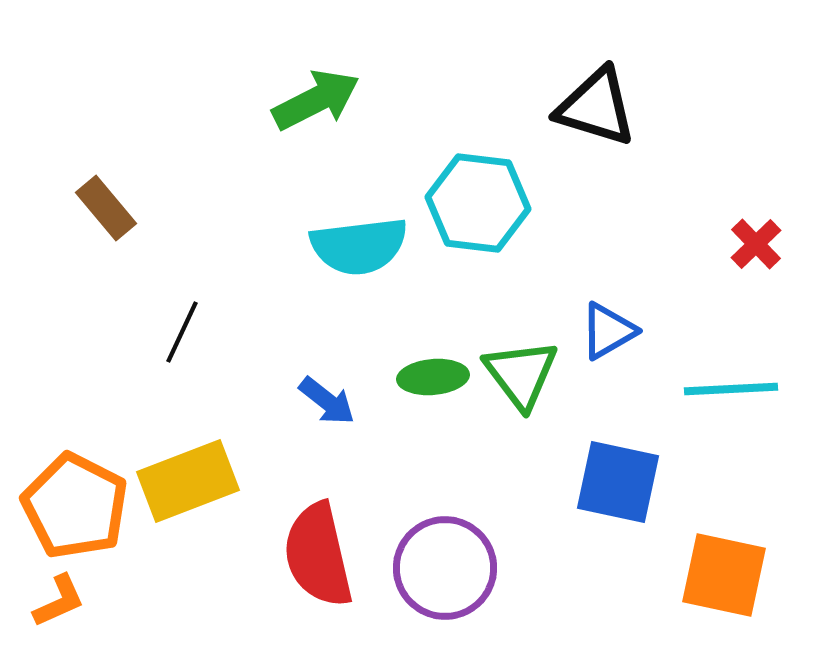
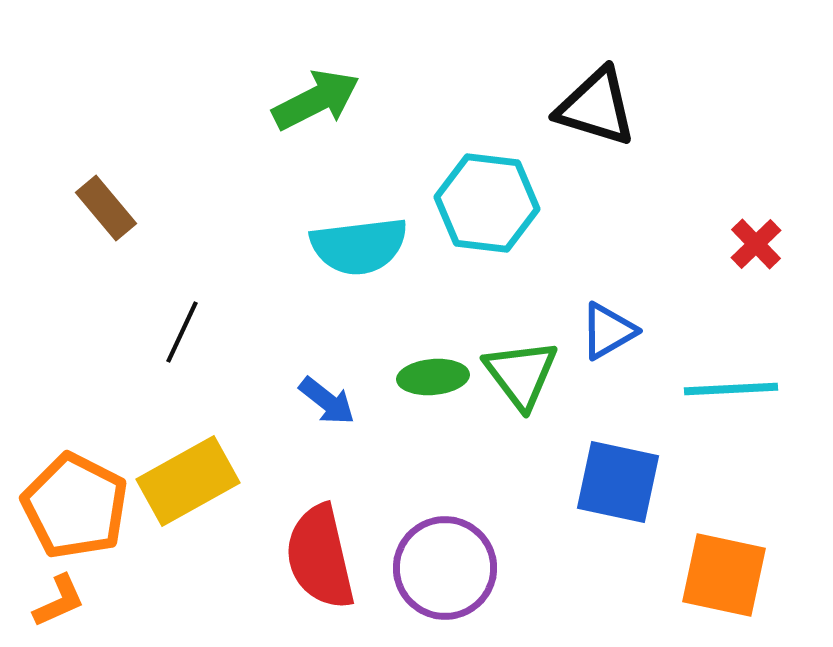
cyan hexagon: moved 9 px right
yellow rectangle: rotated 8 degrees counterclockwise
red semicircle: moved 2 px right, 2 px down
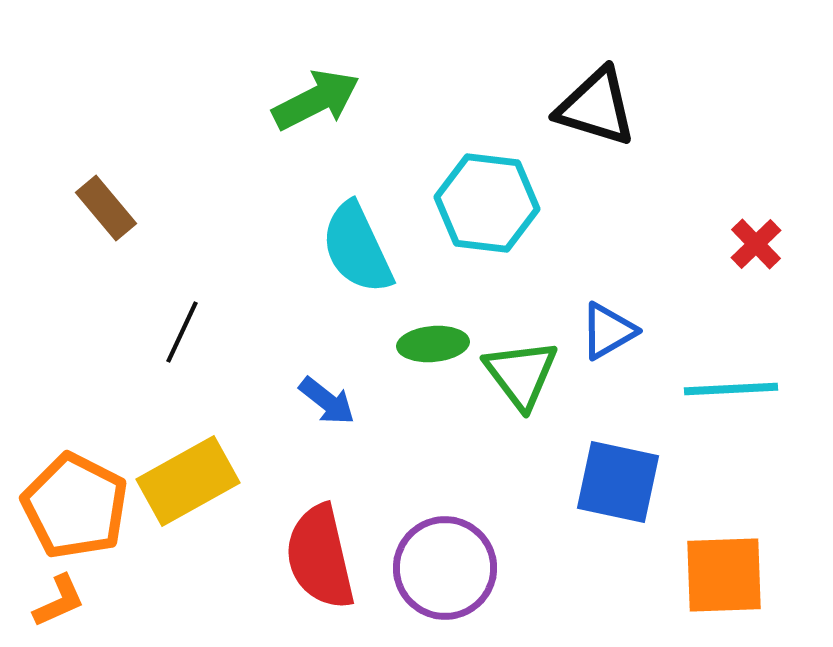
cyan semicircle: moved 2 px left, 2 px down; rotated 72 degrees clockwise
green ellipse: moved 33 px up
orange square: rotated 14 degrees counterclockwise
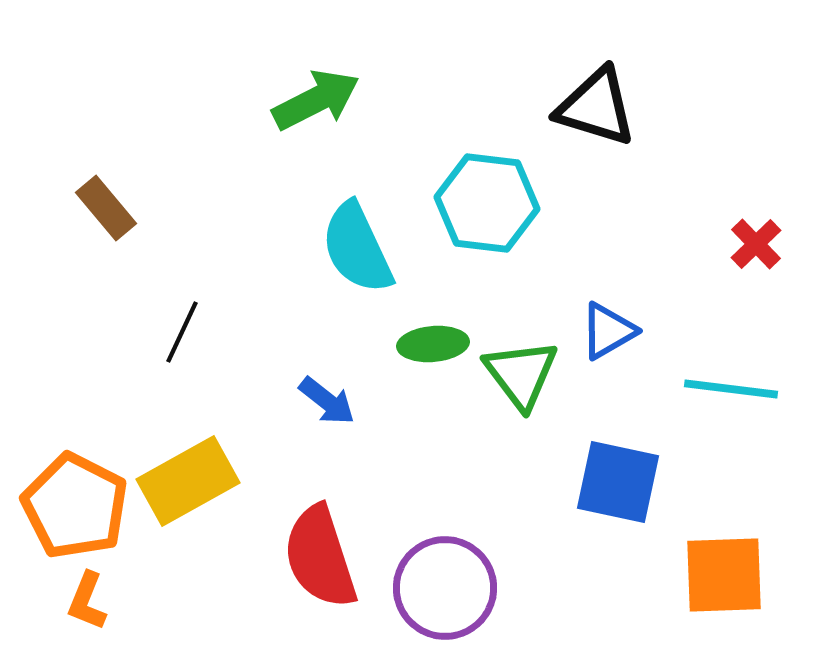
cyan line: rotated 10 degrees clockwise
red semicircle: rotated 5 degrees counterclockwise
purple circle: moved 20 px down
orange L-shape: moved 28 px right; rotated 136 degrees clockwise
